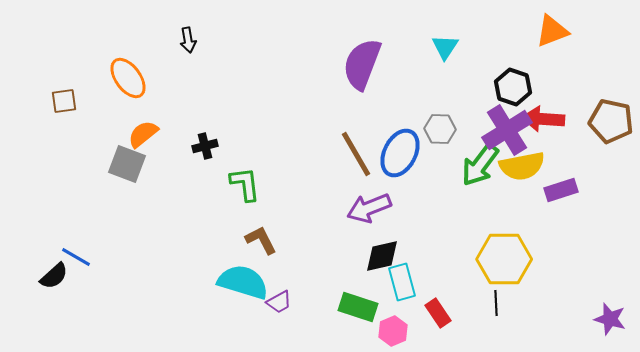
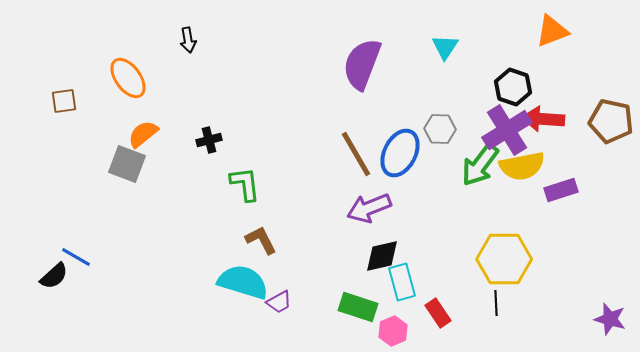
black cross: moved 4 px right, 6 px up
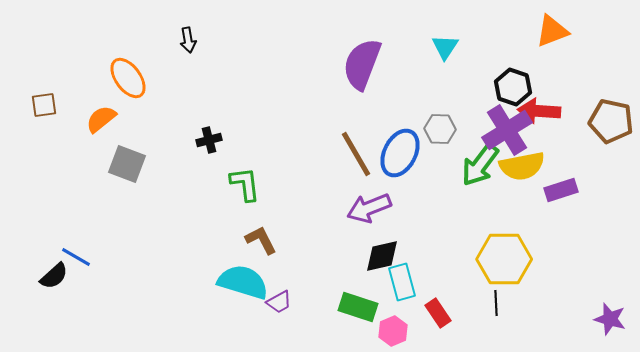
brown square: moved 20 px left, 4 px down
red arrow: moved 4 px left, 8 px up
orange semicircle: moved 42 px left, 15 px up
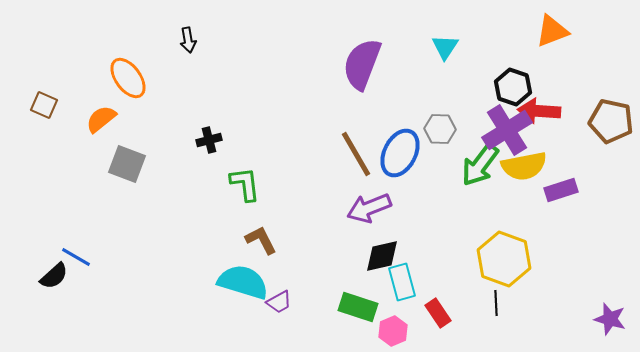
brown square: rotated 32 degrees clockwise
yellow semicircle: moved 2 px right
yellow hexagon: rotated 20 degrees clockwise
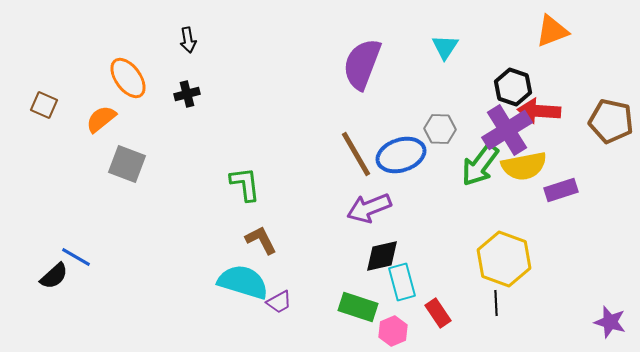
black cross: moved 22 px left, 46 px up
blue ellipse: moved 1 px right, 2 px down; rotated 45 degrees clockwise
purple star: moved 3 px down
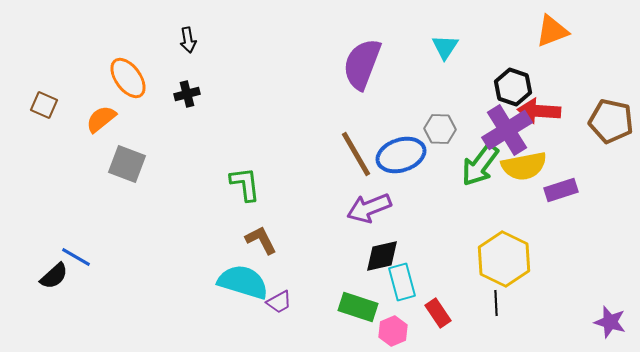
yellow hexagon: rotated 6 degrees clockwise
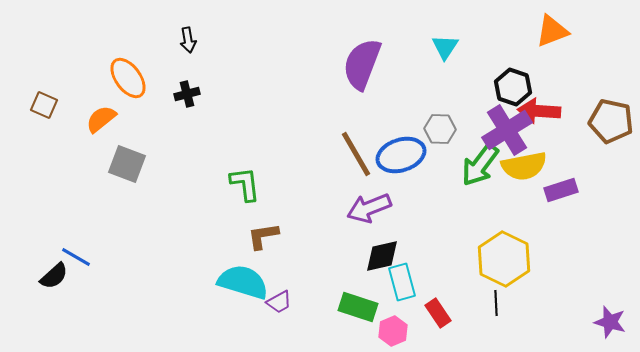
brown L-shape: moved 2 px right, 4 px up; rotated 72 degrees counterclockwise
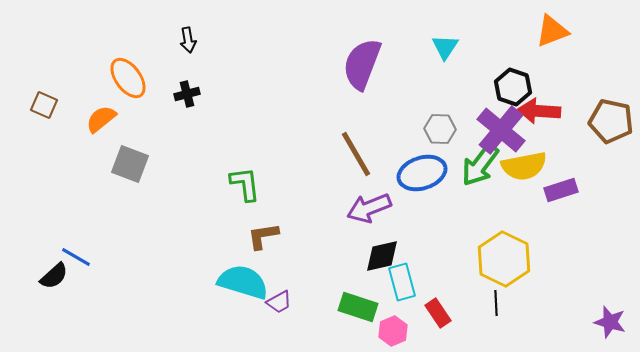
purple cross: moved 6 px left; rotated 18 degrees counterclockwise
blue ellipse: moved 21 px right, 18 px down
gray square: moved 3 px right
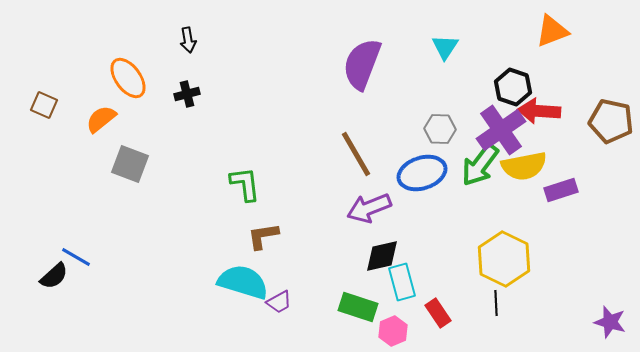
purple cross: rotated 15 degrees clockwise
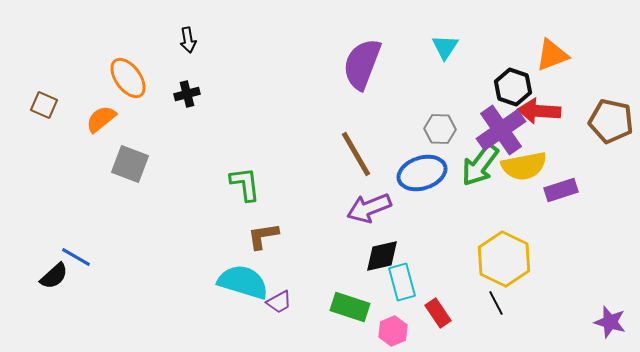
orange triangle: moved 24 px down
black line: rotated 25 degrees counterclockwise
green rectangle: moved 8 px left
